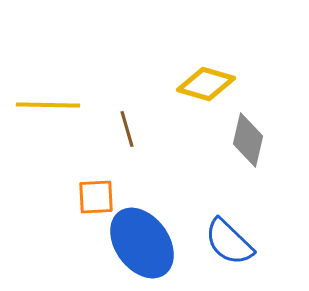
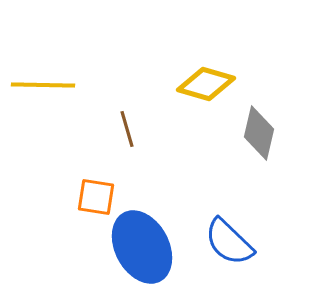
yellow line: moved 5 px left, 20 px up
gray diamond: moved 11 px right, 7 px up
orange square: rotated 12 degrees clockwise
blue ellipse: moved 4 px down; rotated 8 degrees clockwise
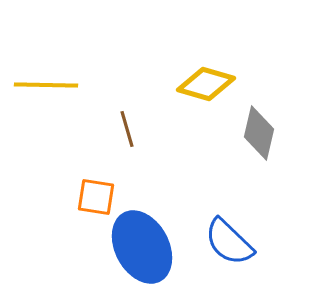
yellow line: moved 3 px right
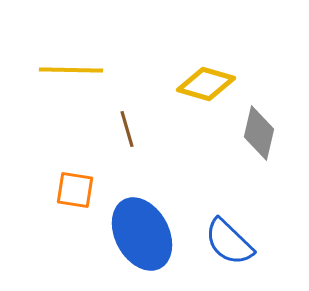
yellow line: moved 25 px right, 15 px up
orange square: moved 21 px left, 7 px up
blue ellipse: moved 13 px up
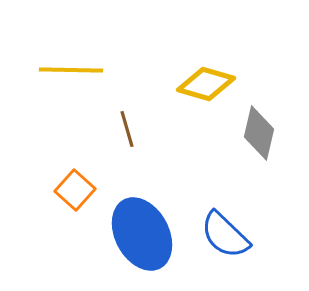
orange square: rotated 33 degrees clockwise
blue semicircle: moved 4 px left, 7 px up
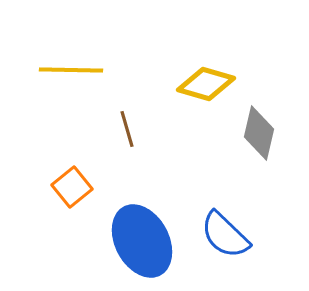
orange square: moved 3 px left, 3 px up; rotated 9 degrees clockwise
blue ellipse: moved 7 px down
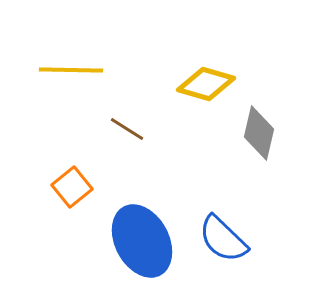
brown line: rotated 42 degrees counterclockwise
blue semicircle: moved 2 px left, 4 px down
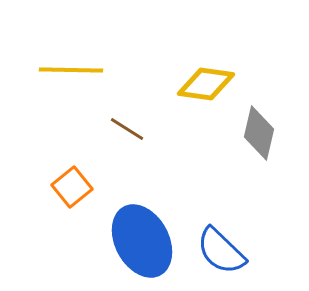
yellow diamond: rotated 8 degrees counterclockwise
blue semicircle: moved 2 px left, 12 px down
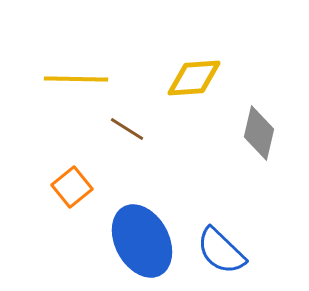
yellow line: moved 5 px right, 9 px down
yellow diamond: moved 12 px left, 6 px up; rotated 12 degrees counterclockwise
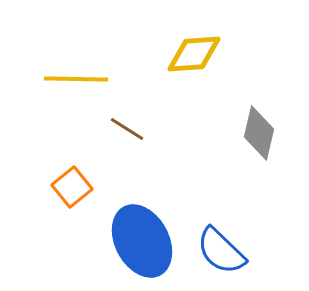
yellow diamond: moved 24 px up
